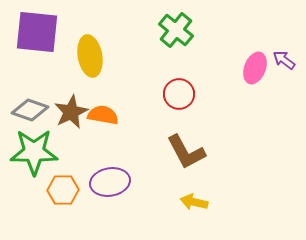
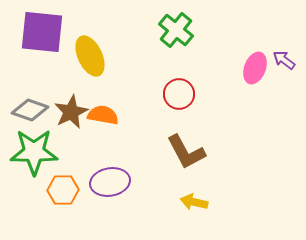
purple square: moved 5 px right
yellow ellipse: rotated 15 degrees counterclockwise
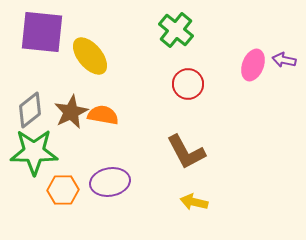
yellow ellipse: rotated 15 degrees counterclockwise
purple arrow: rotated 25 degrees counterclockwise
pink ellipse: moved 2 px left, 3 px up
red circle: moved 9 px right, 10 px up
gray diamond: rotated 57 degrees counterclockwise
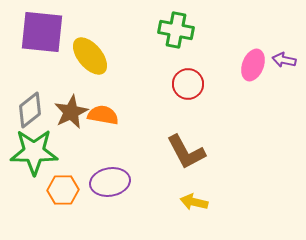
green cross: rotated 28 degrees counterclockwise
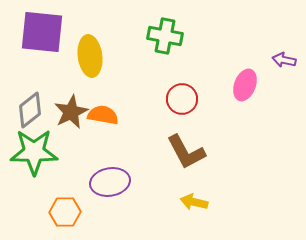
green cross: moved 11 px left, 6 px down
yellow ellipse: rotated 33 degrees clockwise
pink ellipse: moved 8 px left, 20 px down
red circle: moved 6 px left, 15 px down
orange hexagon: moved 2 px right, 22 px down
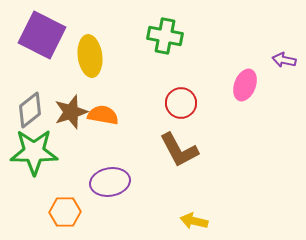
purple square: moved 3 px down; rotated 21 degrees clockwise
red circle: moved 1 px left, 4 px down
brown star: rotated 8 degrees clockwise
brown L-shape: moved 7 px left, 2 px up
yellow arrow: moved 19 px down
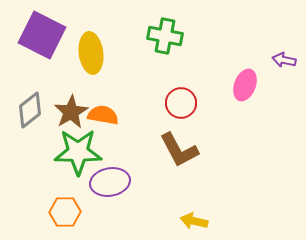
yellow ellipse: moved 1 px right, 3 px up
brown star: rotated 12 degrees counterclockwise
green star: moved 44 px right
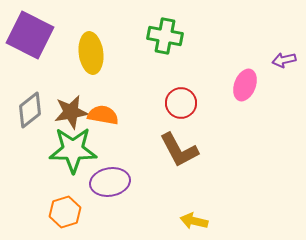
purple square: moved 12 px left
purple arrow: rotated 25 degrees counterclockwise
brown star: rotated 20 degrees clockwise
green star: moved 5 px left, 2 px up
orange hexagon: rotated 16 degrees counterclockwise
